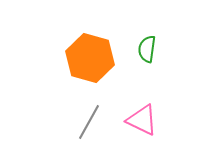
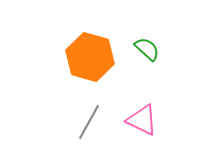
green semicircle: rotated 124 degrees clockwise
orange hexagon: moved 1 px up
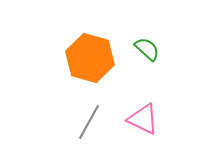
orange hexagon: moved 1 px down
pink triangle: moved 1 px right, 1 px up
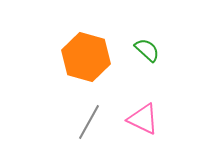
green semicircle: moved 1 px down
orange hexagon: moved 4 px left, 1 px up
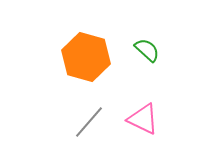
gray line: rotated 12 degrees clockwise
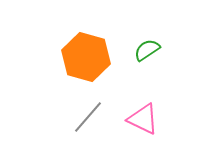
green semicircle: rotated 76 degrees counterclockwise
gray line: moved 1 px left, 5 px up
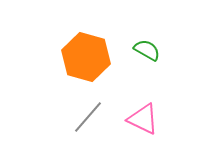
green semicircle: rotated 64 degrees clockwise
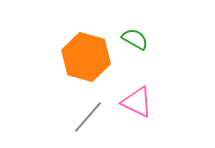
green semicircle: moved 12 px left, 11 px up
pink triangle: moved 6 px left, 17 px up
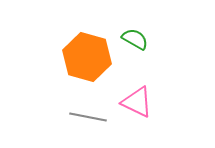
orange hexagon: moved 1 px right
gray line: rotated 60 degrees clockwise
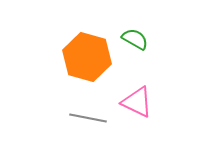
gray line: moved 1 px down
